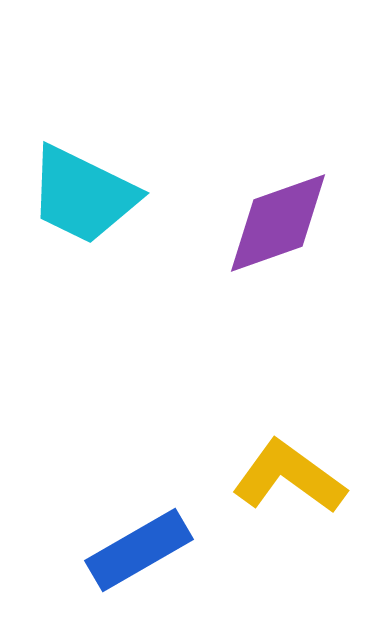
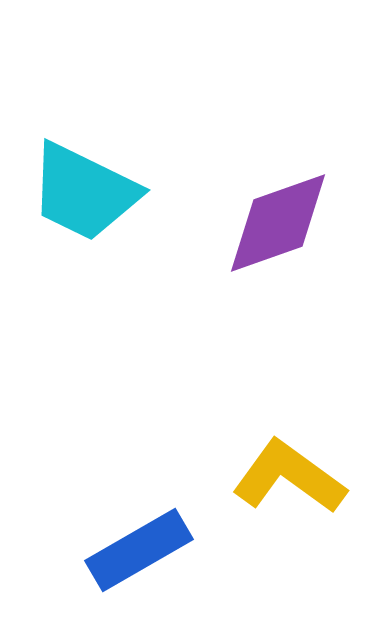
cyan trapezoid: moved 1 px right, 3 px up
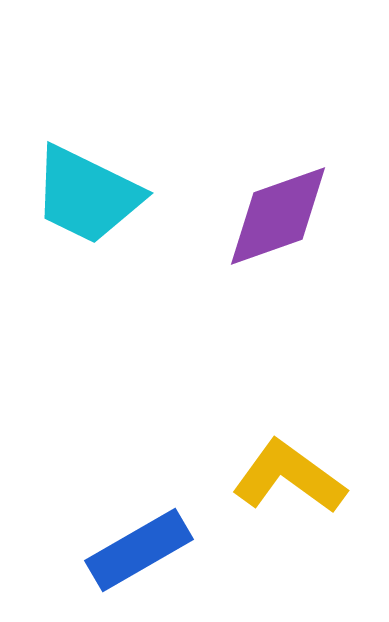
cyan trapezoid: moved 3 px right, 3 px down
purple diamond: moved 7 px up
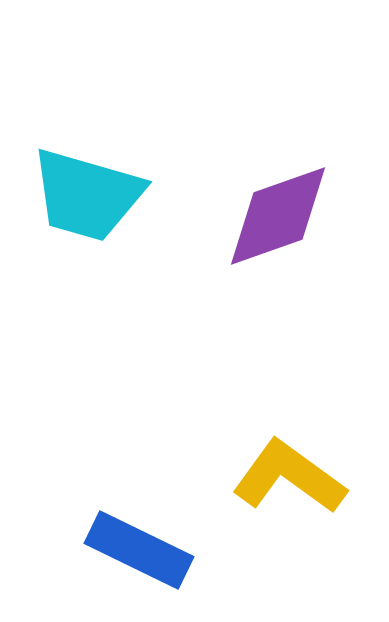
cyan trapezoid: rotated 10 degrees counterclockwise
blue rectangle: rotated 56 degrees clockwise
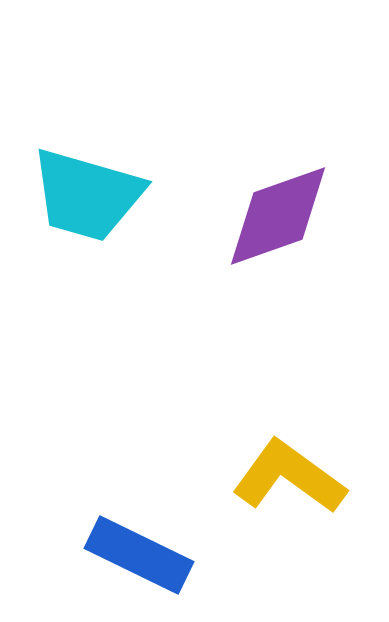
blue rectangle: moved 5 px down
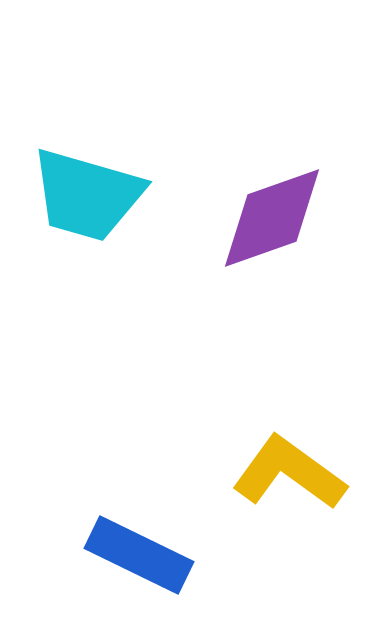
purple diamond: moved 6 px left, 2 px down
yellow L-shape: moved 4 px up
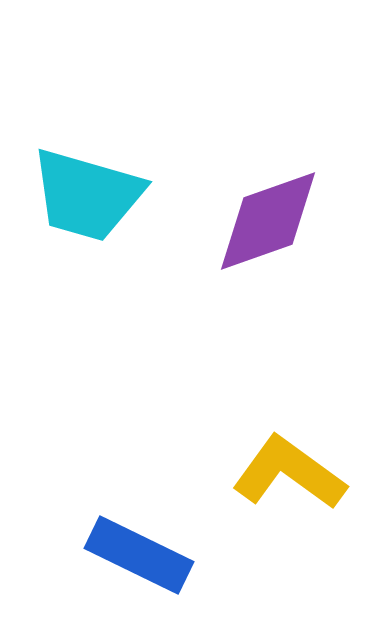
purple diamond: moved 4 px left, 3 px down
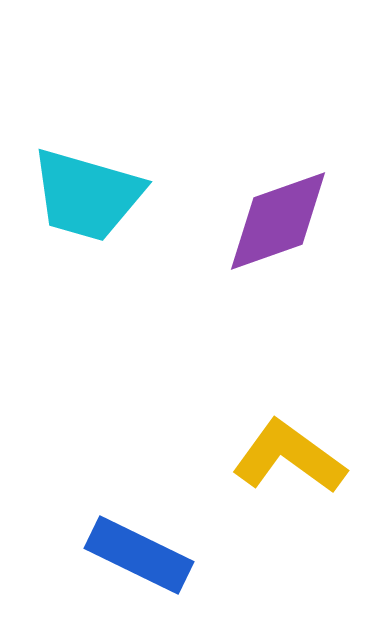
purple diamond: moved 10 px right
yellow L-shape: moved 16 px up
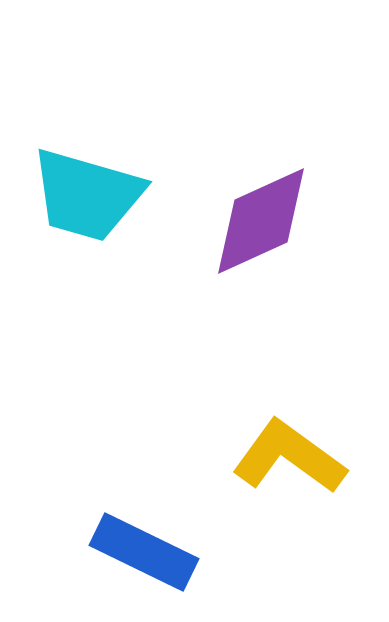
purple diamond: moved 17 px left; rotated 5 degrees counterclockwise
blue rectangle: moved 5 px right, 3 px up
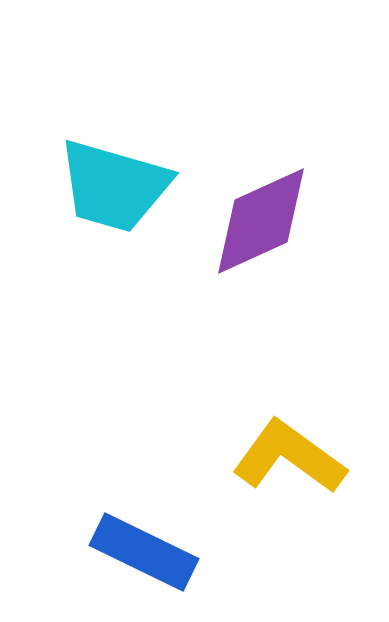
cyan trapezoid: moved 27 px right, 9 px up
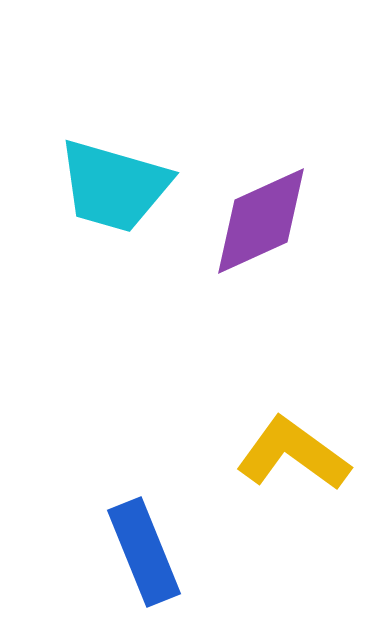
yellow L-shape: moved 4 px right, 3 px up
blue rectangle: rotated 42 degrees clockwise
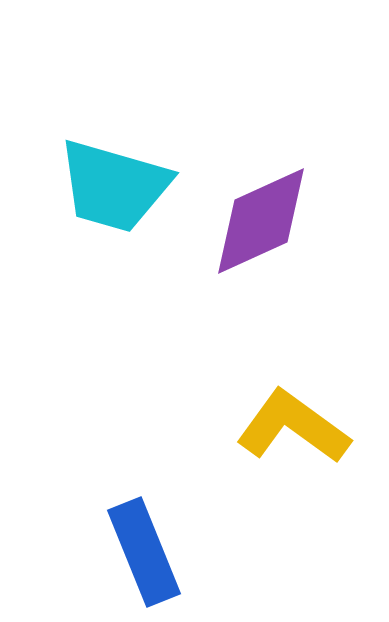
yellow L-shape: moved 27 px up
